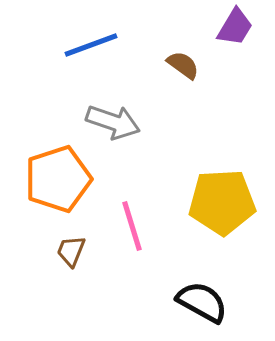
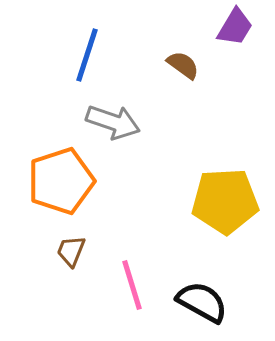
blue line: moved 4 px left, 10 px down; rotated 52 degrees counterclockwise
orange pentagon: moved 3 px right, 2 px down
yellow pentagon: moved 3 px right, 1 px up
pink line: moved 59 px down
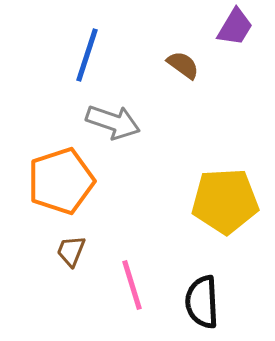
black semicircle: rotated 122 degrees counterclockwise
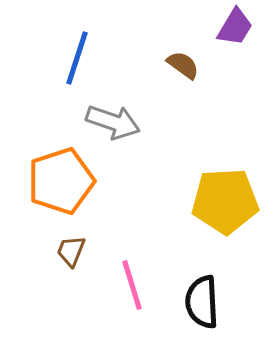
blue line: moved 10 px left, 3 px down
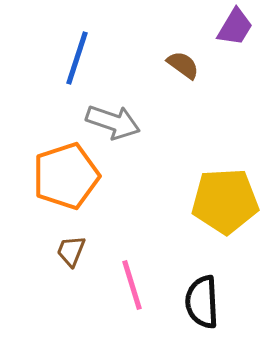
orange pentagon: moved 5 px right, 5 px up
